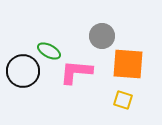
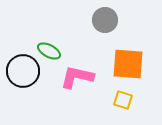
gray circle: moved 3 px right, 16 px up
pink L-shape: moved 1 px right, 5 px down; rotated 8 degrees clockwise
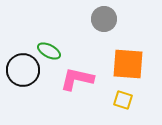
gray circle: moved 1 px left, 1 px up
black circle: moved 1 px up
pink L-shape: moved 2 px down
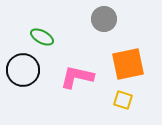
green ellipse: moved 7 px left, 14 px up
orange square: rotated 16 degrees counterclockwise
pink L-shape: moved 2 px up
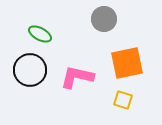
green ellipse: moved 2 px left, 3 px up
orange square: moved 1 px left, 1 px up
black circle: moved 7 px right
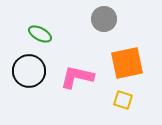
black circle: moved 1 px left, 1 px down
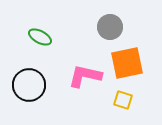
gray circle: moved 6 px right, 8 px down
green ellipse: moved 3 px down
black circle: moved 14 px down
pink L-shape: moved 8 px right, 1 px up
